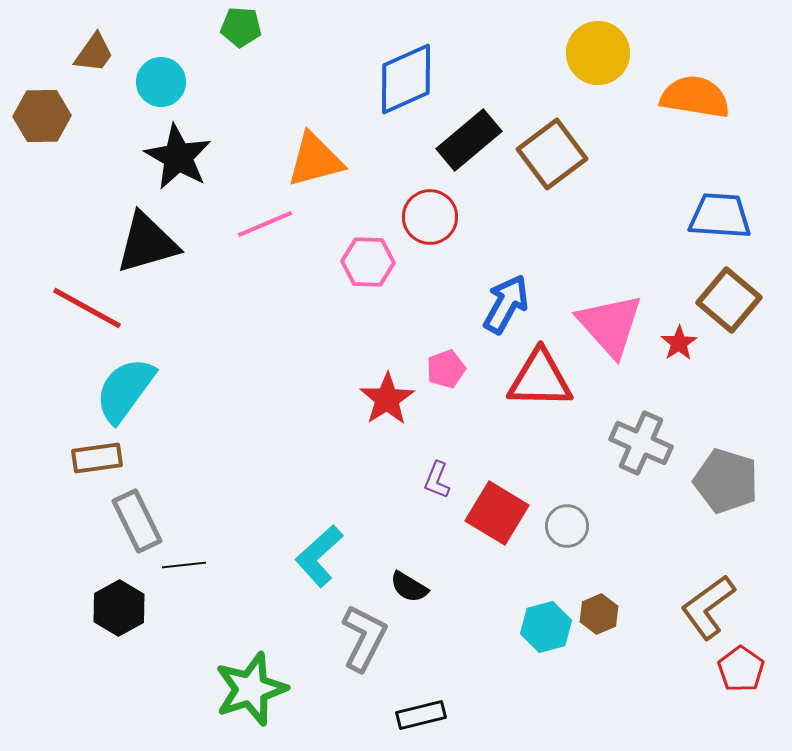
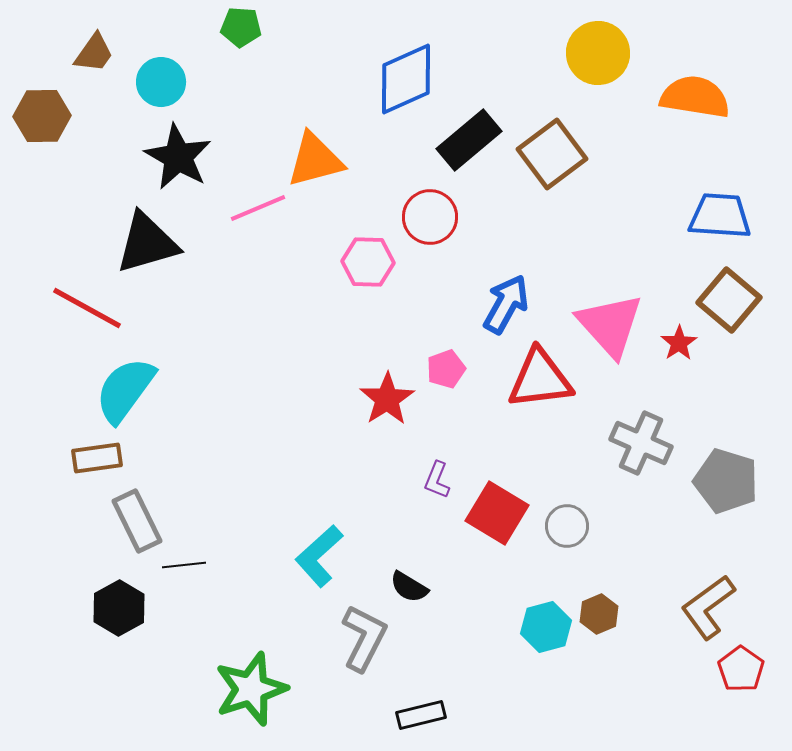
pink line at (265, 224): moved 7 px left, 16 px up
red triangle at (540, 379): rotated 8 degrees counterclockwise
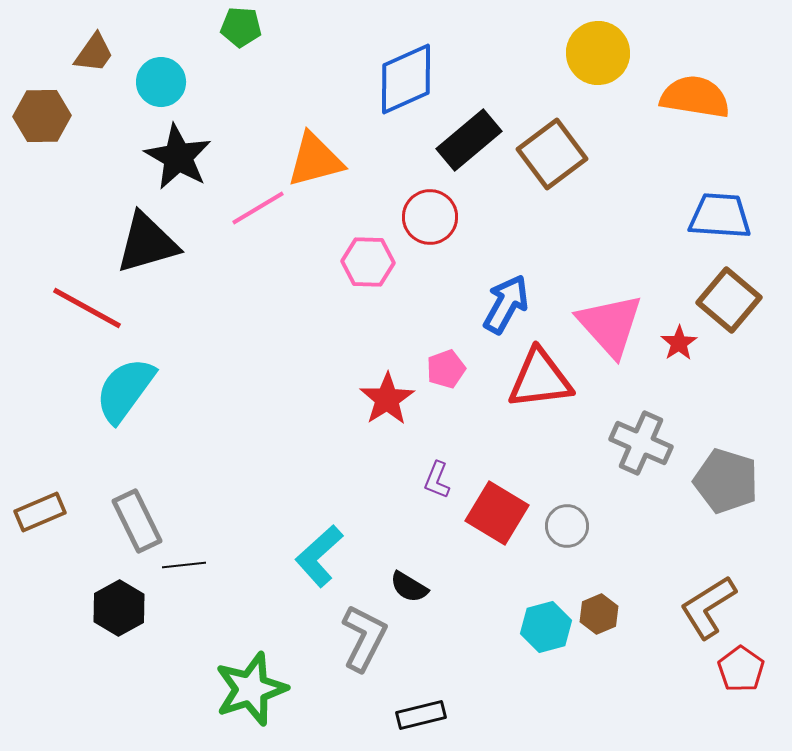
pink line at (258, 208): rotated 8 degrees counterclockwise
brown rectangle at (97, 458): moved 57 px left, 54 px down; rotated 15 degrees counterclockwise
brown L-shape at (708, 607): rotated 4 degrees clockwise
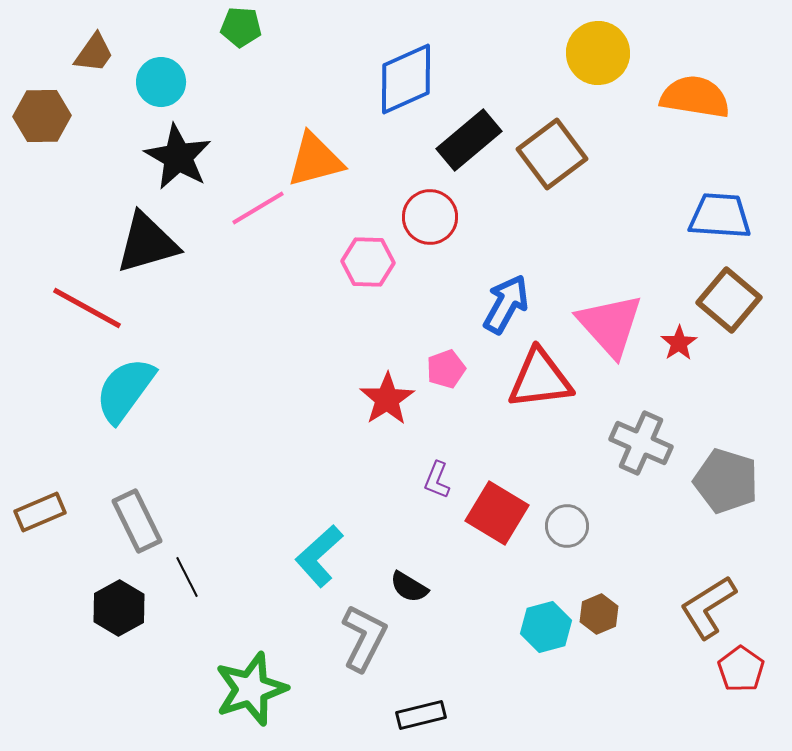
black line at (184, 565): moved 3 px right, 12 px down; rotated 69 degrees clockwise
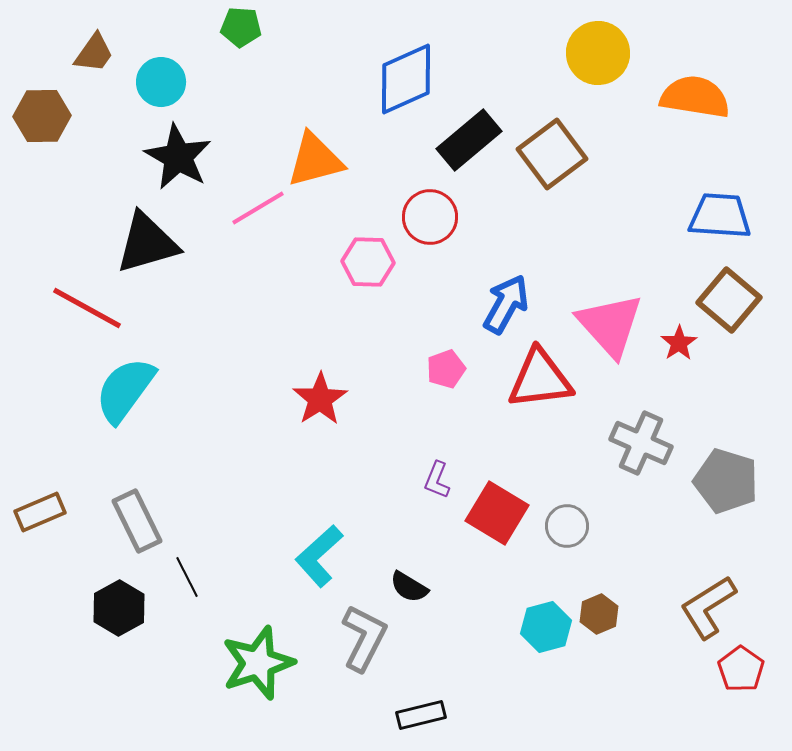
red star at (387, 399): moved 67 px left
green star at (251, 689): moved 7 px right, 26 px up
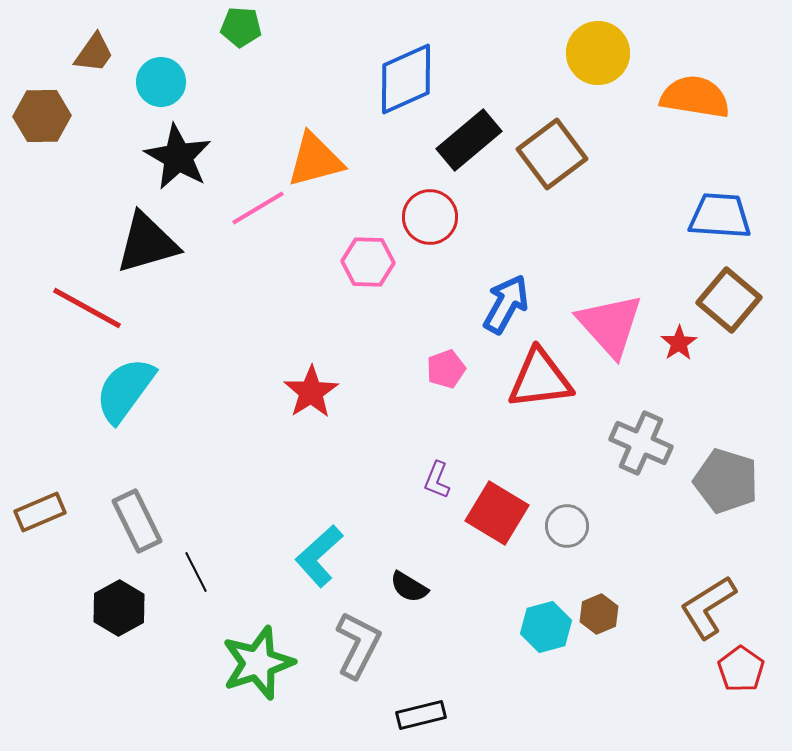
red star at (320, 399): moved 9 px left, 7 px up
black line at (187, 577): moved 9 px right, 5 px up
gray L-shape at (364, 638): moved 6 px left, 7 px down
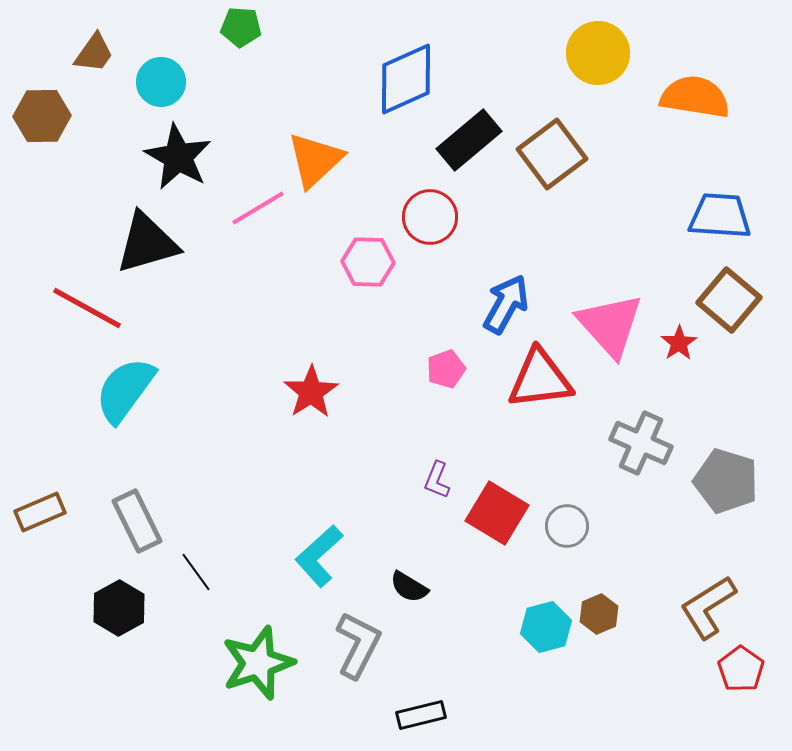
orange triangle at (315, 160): rotated 28 degrees counterclockwise
black line at (196, 572): rotated 9 degrees counterclockwise
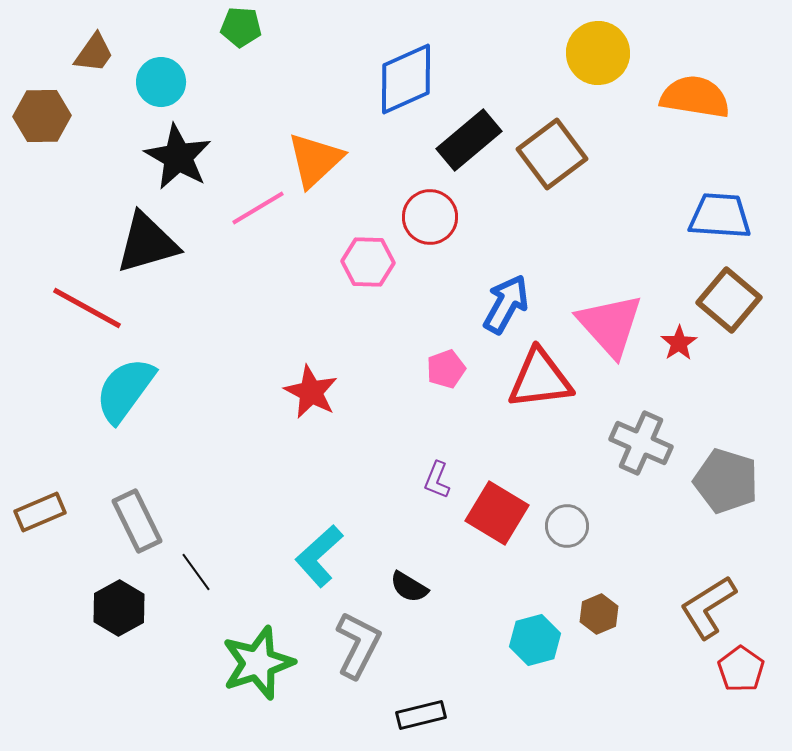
red star at (311, 392): rotated 12 degrees counterclockwise
cyan hexagon at (546, 627): moved 11 px left, 13 px down
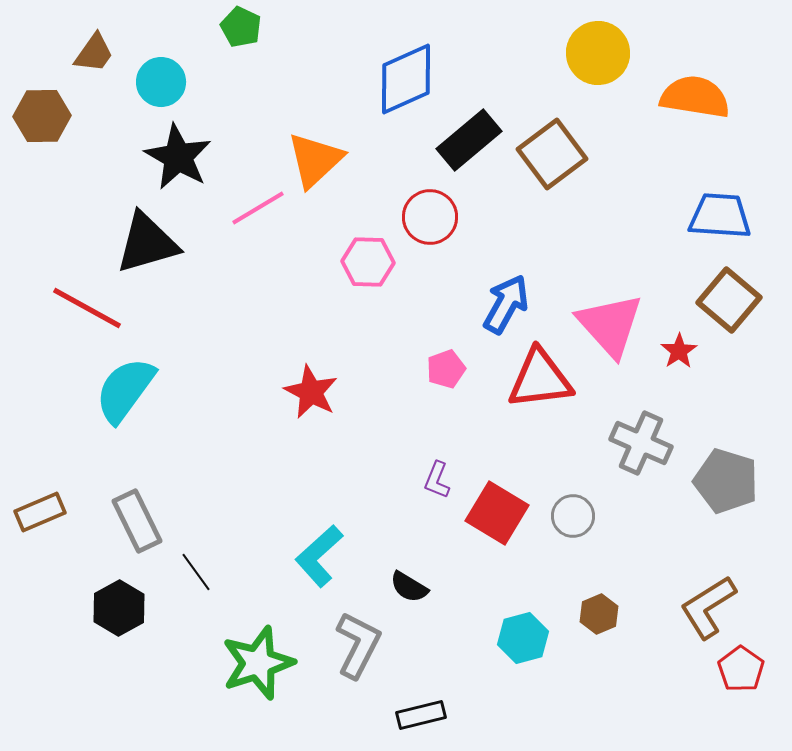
green pentagon at (241, 27): rotated 21 degrees clockwise
red star at (679, 343): moved 8 px down
gray circle at (567, 526): moved 6 px right, 10 px up
cyan hexagon at (535, 640): moved 12 px left, 2 px up
